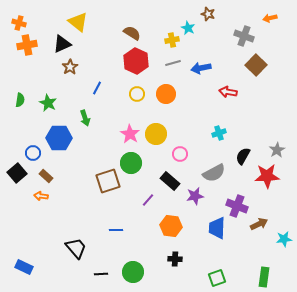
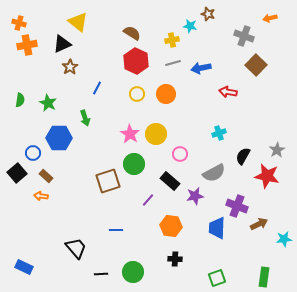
cyan star at (188, 28): moved 2 px right, 2 px up; rotated 16 degrees counterclockwise
green circle at (131, 163): moved 3 px right, 1 px down
red star at (267, 176): rotated 15 degrees clockwise
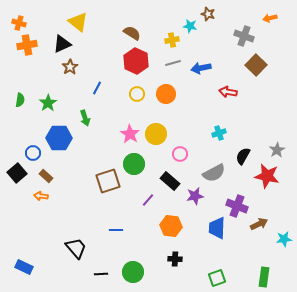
green star at (48, 103): rotated 12 degrees clockwise
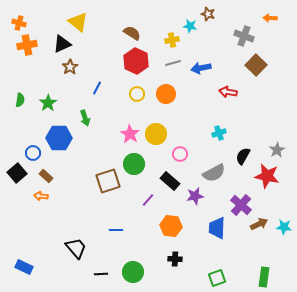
orange arrow at (270, 18): rotated 16 degrees clockwise
purple cross at (237, 206): moved 4 px right, 1 px up; rotated 20 degrees clockwise
cyan star at (284, 239): moved 12 px up; rotated 14 degrees clockwise
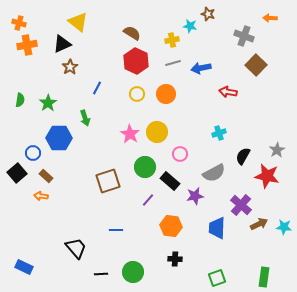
yellow circle at (156, 134): moved 1 px right, 2 px up
green circle at (134, 164): moved 11 px right, 3 px down
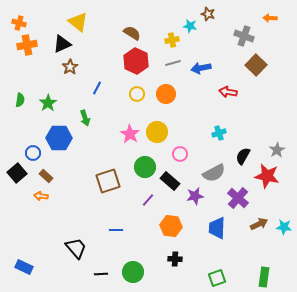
purple cross at (241, 205): moved 3 px left, 7 px up
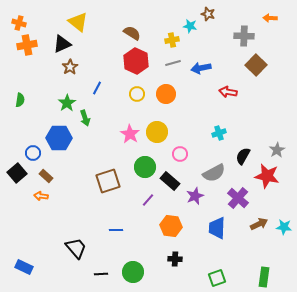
gray cross at (244, 36): rotated 18 degrees counterclockwise
green star at (48, 103): moved 19 px right
purple star at (195, 196): rotated 12 degrees counterclockwise
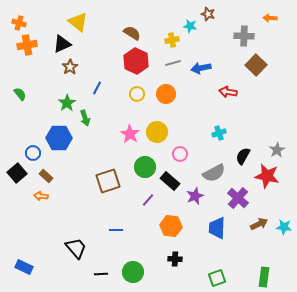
green semicircle at (20, 100): moved 6 px up; rotated 48 degrees counterclockwise
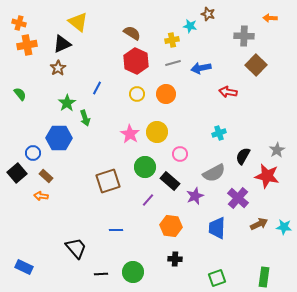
brown star at (70, 67): moved 12 px left, 1 px down
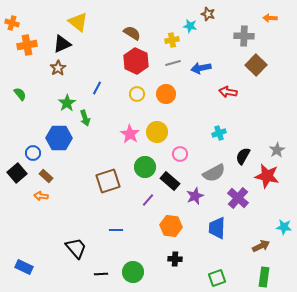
orange cross at (19, 23): moved 7 px left
brown arrow at (259, 224): moved 2 px right, 22 px down
